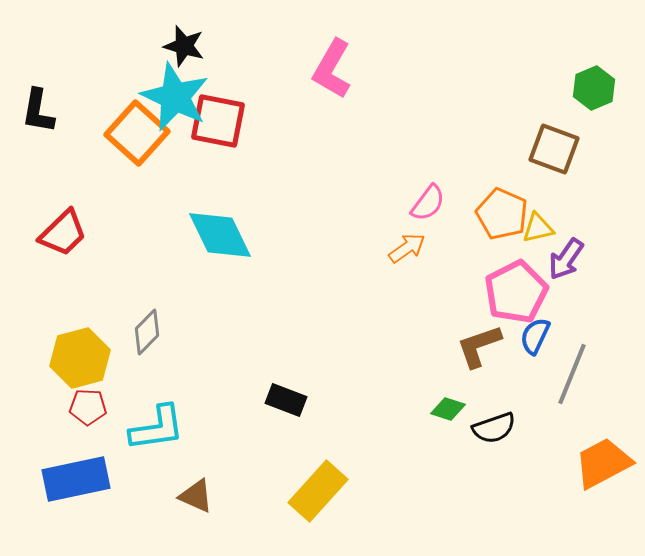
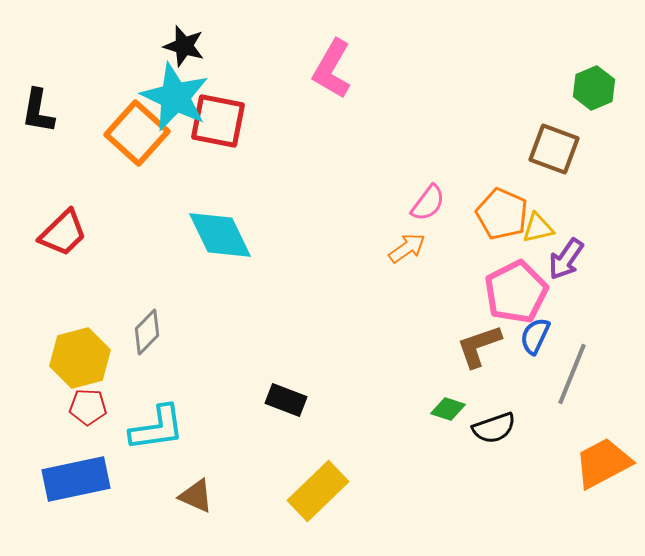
yellow rectangle: rotated 4 degrees clockwise
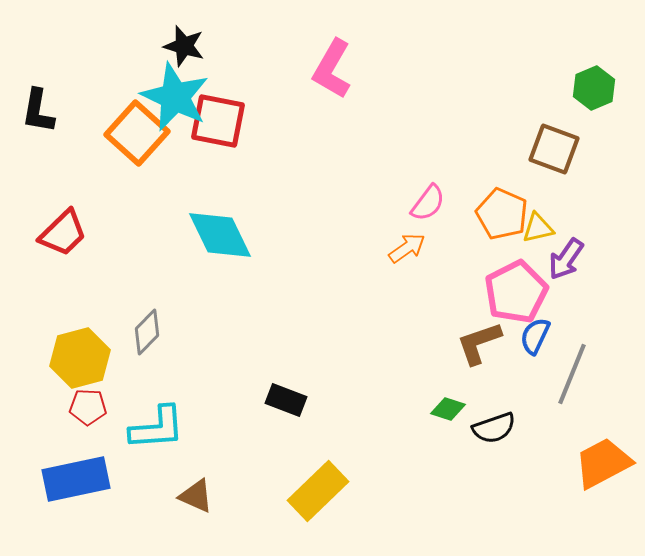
brown L-shape: moved 3 px up
cyan L-shape: rotated 4 degrees clockwise
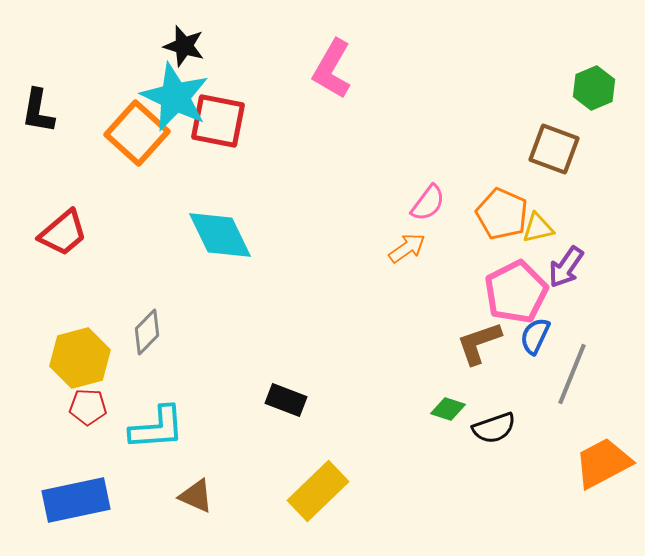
red trapezoid: rotated 4 degrees clockwise
purple arrow: moved 8 px down
blue rectangle: moved 21 px down
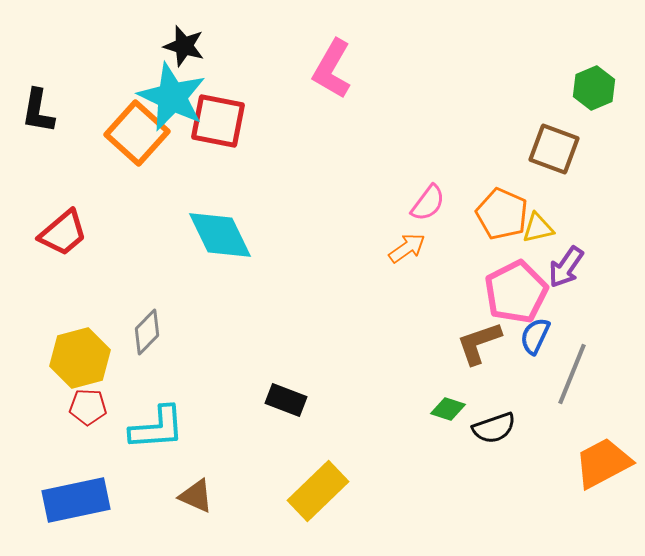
cyan star: moved 3 px left
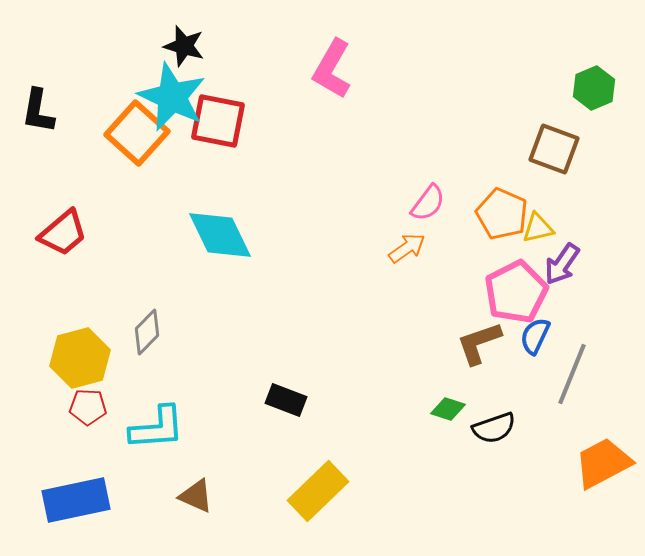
purple arrow: moved 4 px left, 3 px up
